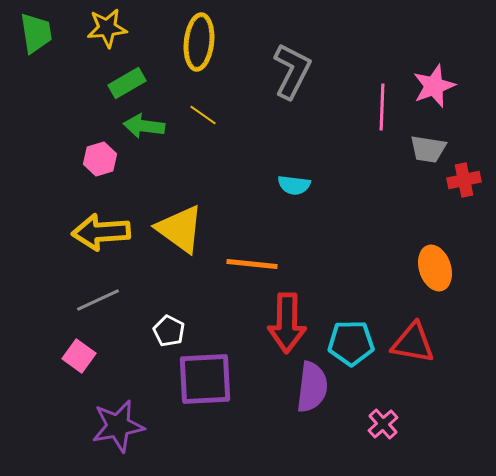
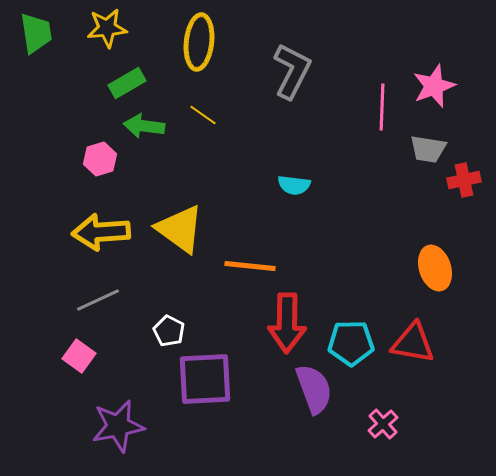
orange line: moved 2 px left, 2 px down
purple semicircle: moved 2 px right, 2 px down; rotated 27 degrees counterclockwise
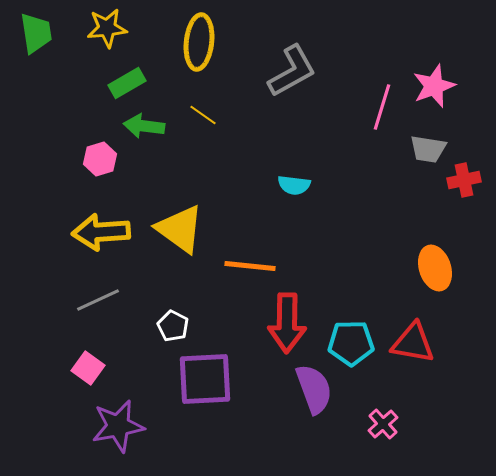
gray L-shape: rotated 34 degrees clockwise
pink line: rotated 15 degrees clockwise
white pentagon: moved 4 px right, 5 px up
pink square: moved 9 px right, 12 px down
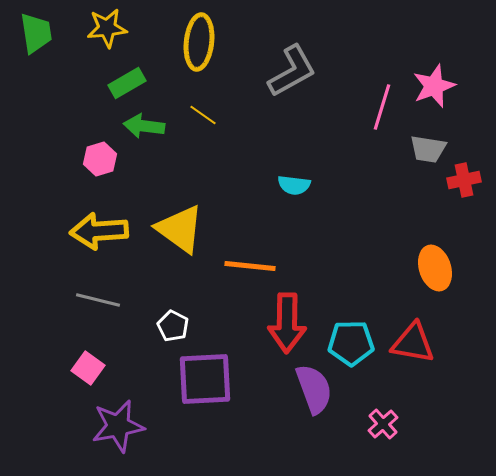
yellow arrow: moved 2 px left, 1 px up
gray line: rotated 39 degrees clockwise
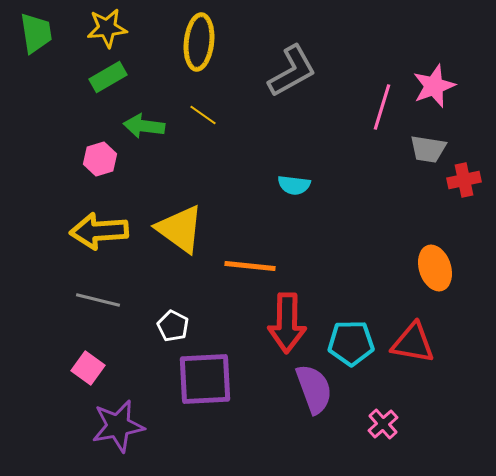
green rectangle: moved 19 px left, 6 px up
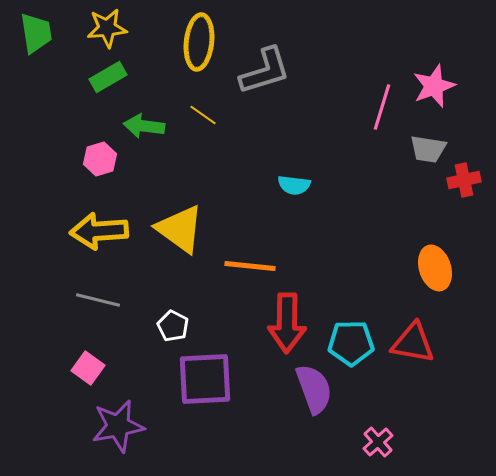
gray L-shape: moved 27 px left; rotated 12 degrees clockwise
pink cross: moved 5 px left, 18 px down
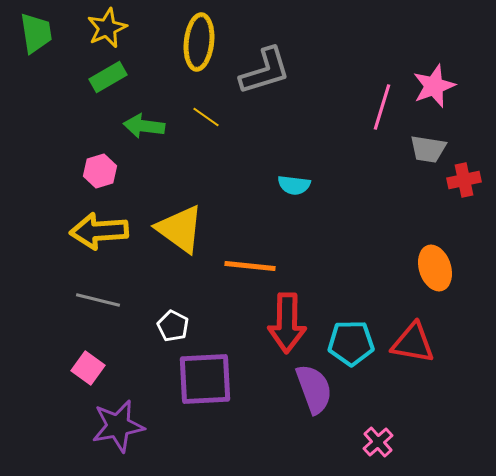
yellow star: rotated 18 degrees counterclockwise
yellow line: moved 3 px right, 2 px down
pink hexagon: moved 12 px down
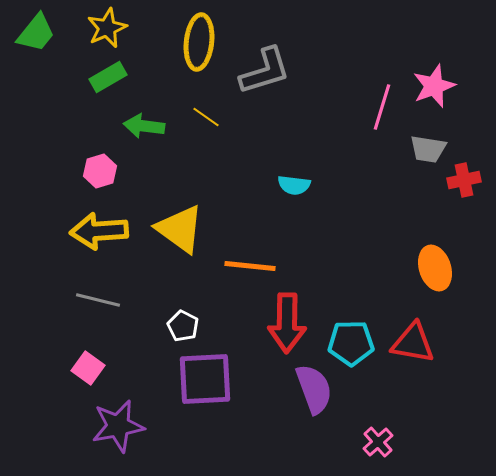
green trapezoid: rotated 48 degrees clockwise
white pentagon: moved 10 px right
